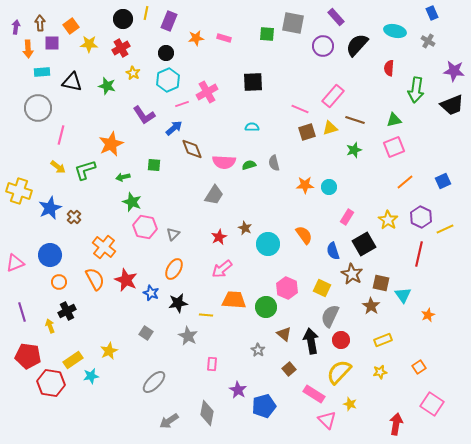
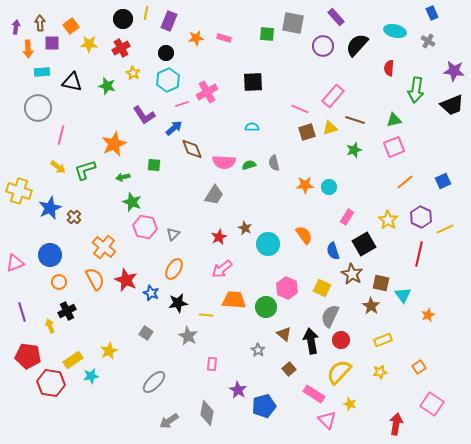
orange star at (111, 144): moved 3 px right
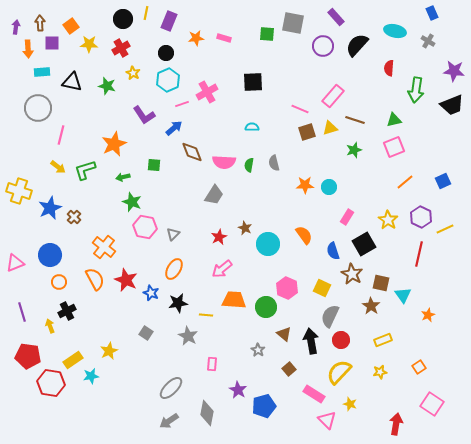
brown diamond at (192, 149): moved 3 px down
green semicircle at (249, 165): rotated 64 degrees counterclockwise
gray ellipse at (154, 382): moved 17 px right, 6 px down
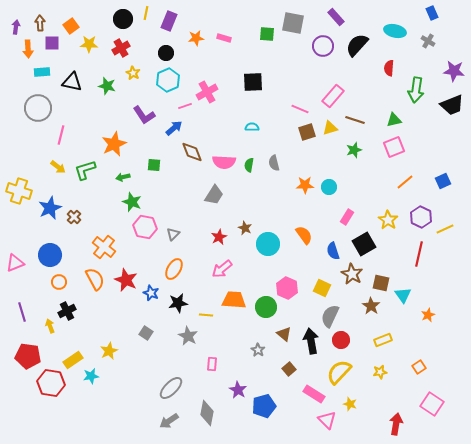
pink line at (182, 104): moved 3 px right, 2 px down
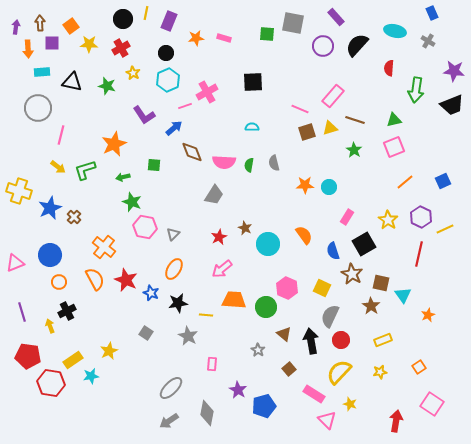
green star at (354, 150): rotated 21 degrees counterclockwise
red arrow at (396, 424): moved 3 px up
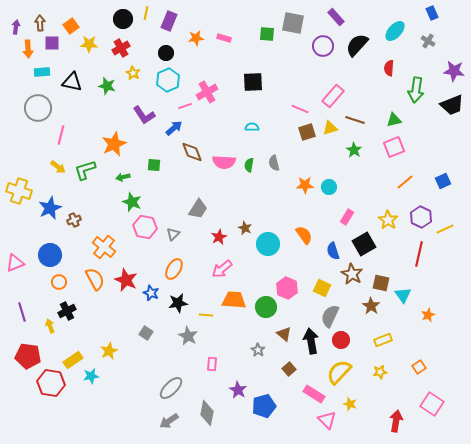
cyan ellipse at (395, 31): rotated 60 degrees counterclockwise
gray trapezoid at (214, 195): moved 16 px left, 14 px down
brown cross at (74, 217): moved 3 px down; rotated 24 degrees clockwise
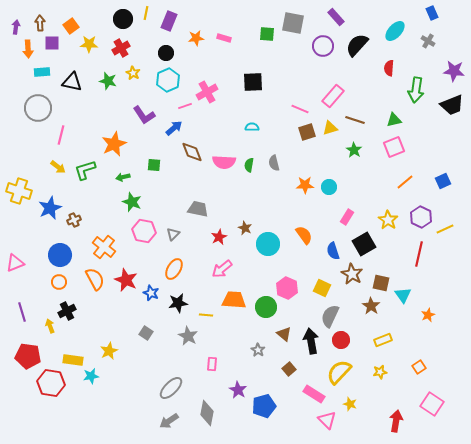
green star at (107, 86): moved 1 px right, 5 px up
gray trapezoid at (198, 209): rotated 110 degrees counterclockwise
pink hexagon at (145, 227): moved 1 px left, 4 px down
blue circle at (50, 255): moved 10 px right
yellow rectangle at (73, 360): rotated 42 degrees clockwise
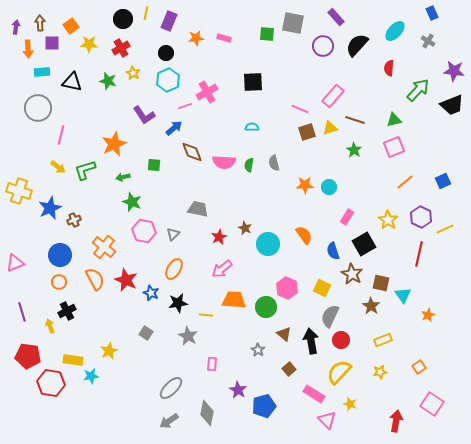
green arrow at (416, 90): moved 2 px right; rotated 145 degrees counterclockwise
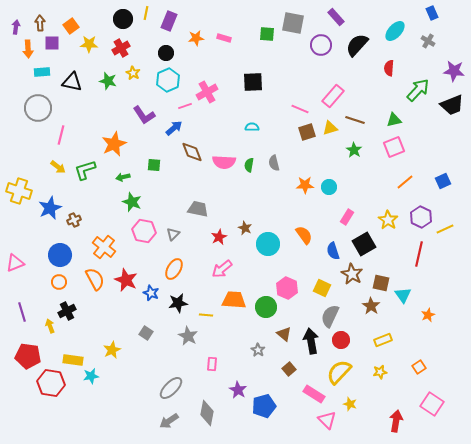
purple circle at (323, 46): moved 2 px left, 1 px up
yellow star at (109, 351): moved 3 px right, 1 px up
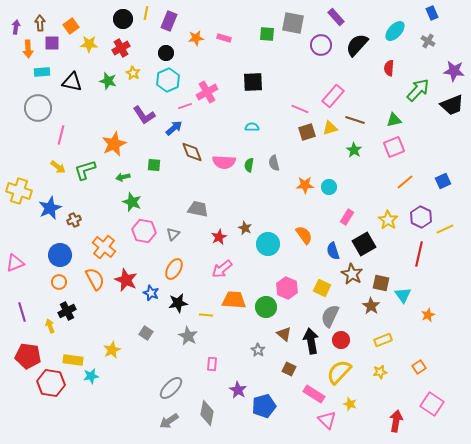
brown square at (289, 369): rotated 24 degrees counterclockwise
